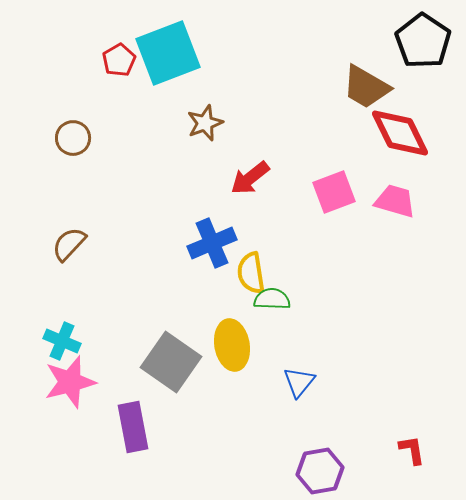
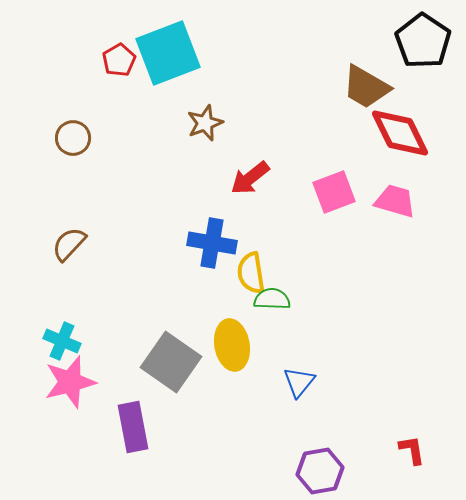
blue cross: rotated 33 degrees clockwise
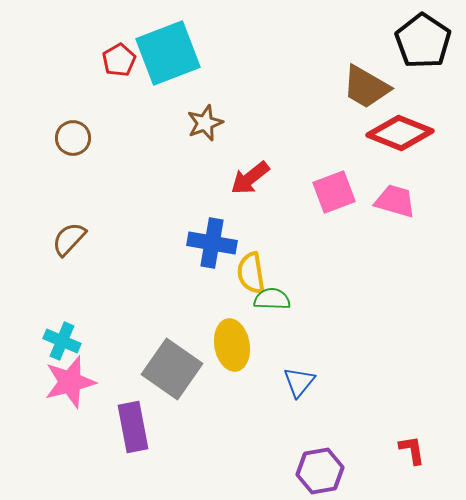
red diamond: rotated 42 degrees counterclockwise
brown semicircle: moved 5 px up
gray square: moved 1 px right, 7 px down
